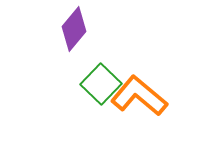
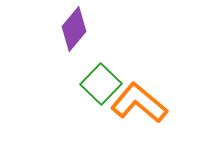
orange L-shape: moved 7 px down
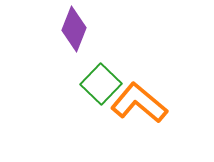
purple diamond: rotated 18 degrees counterclockwise
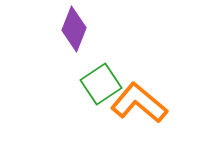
green square: rotated 12 degrees clockwise
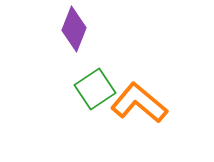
green square: moved 6 px left, 5 px down
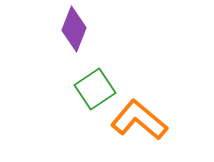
orange L-shape: moved 17 px down
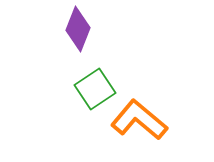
purple diamond: moved 4 px right
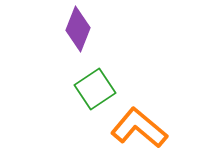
orange L-shape: moved 8 px down
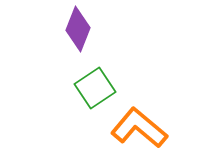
green square: moved 1 px up
